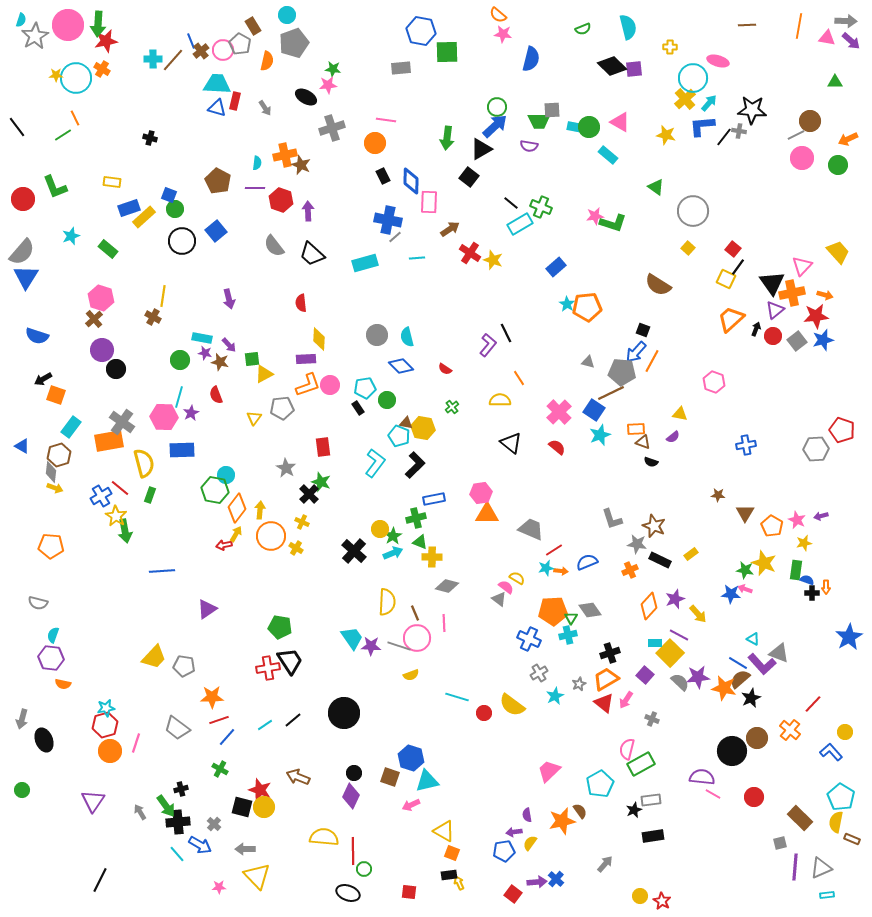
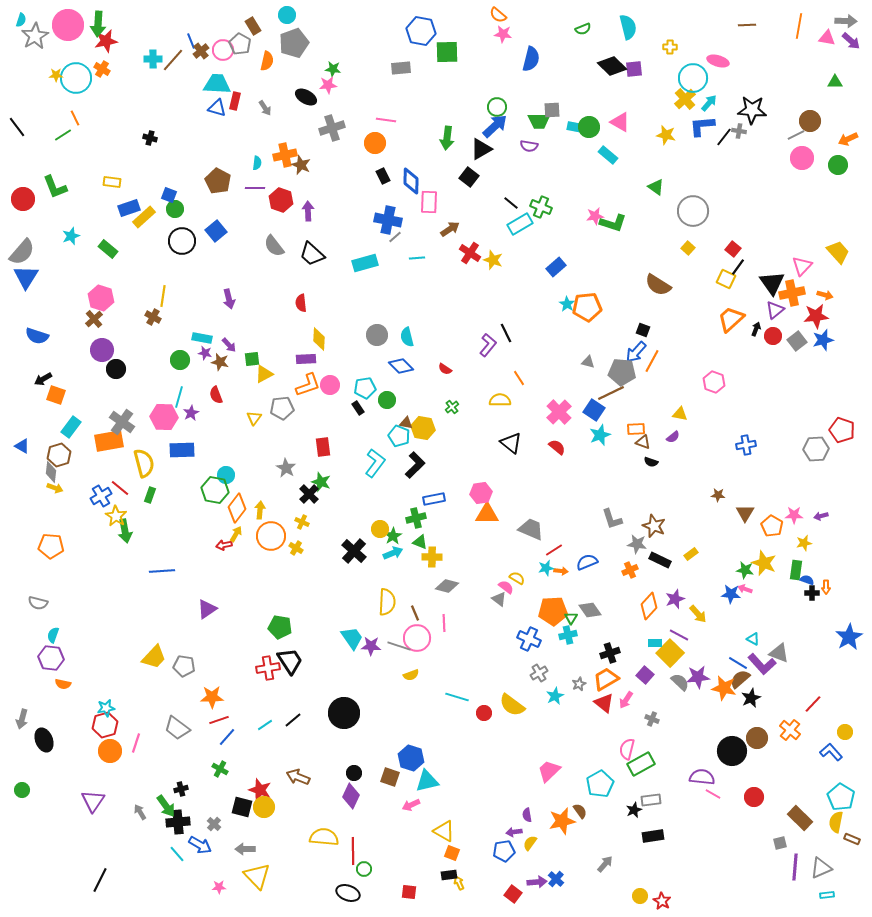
pink star at (797, 520): moved 3 px left, 5 px up; rotated 24 degrees counterclockwise
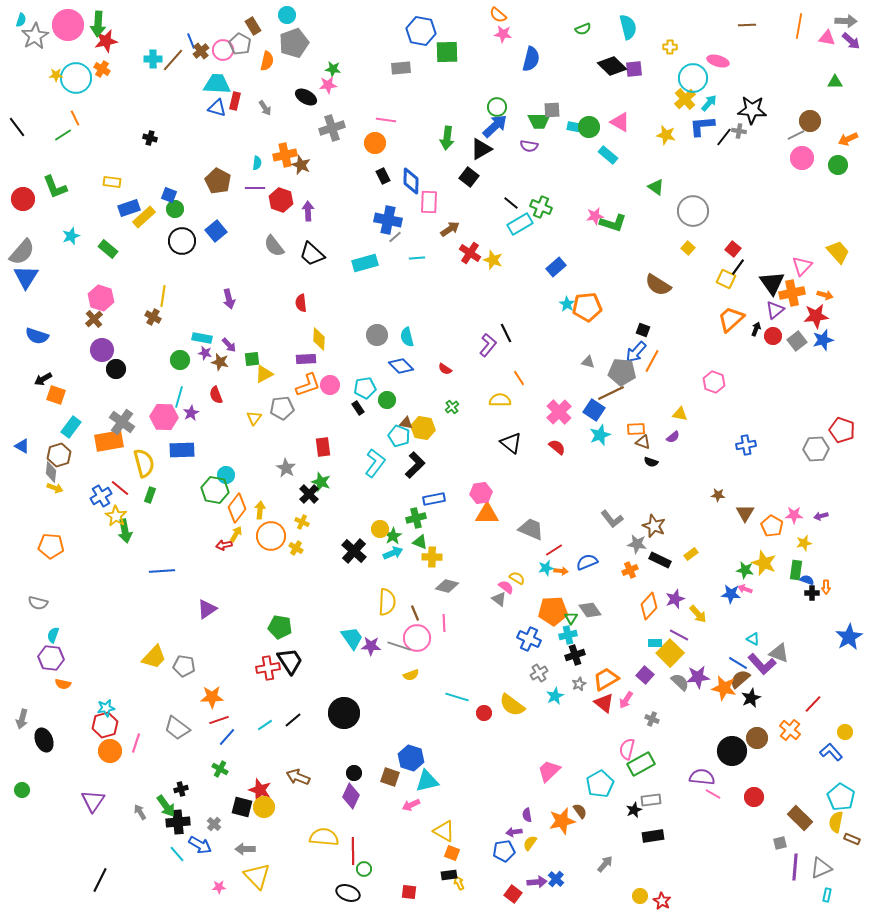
gray L-shape at (612, 519): rotated 20 degrees counterclockwise
black cross at (610, 653): moved 35 px left, 2 px down
cyan rectangle at (827, 895): rotated 72 degrees counterclockwise
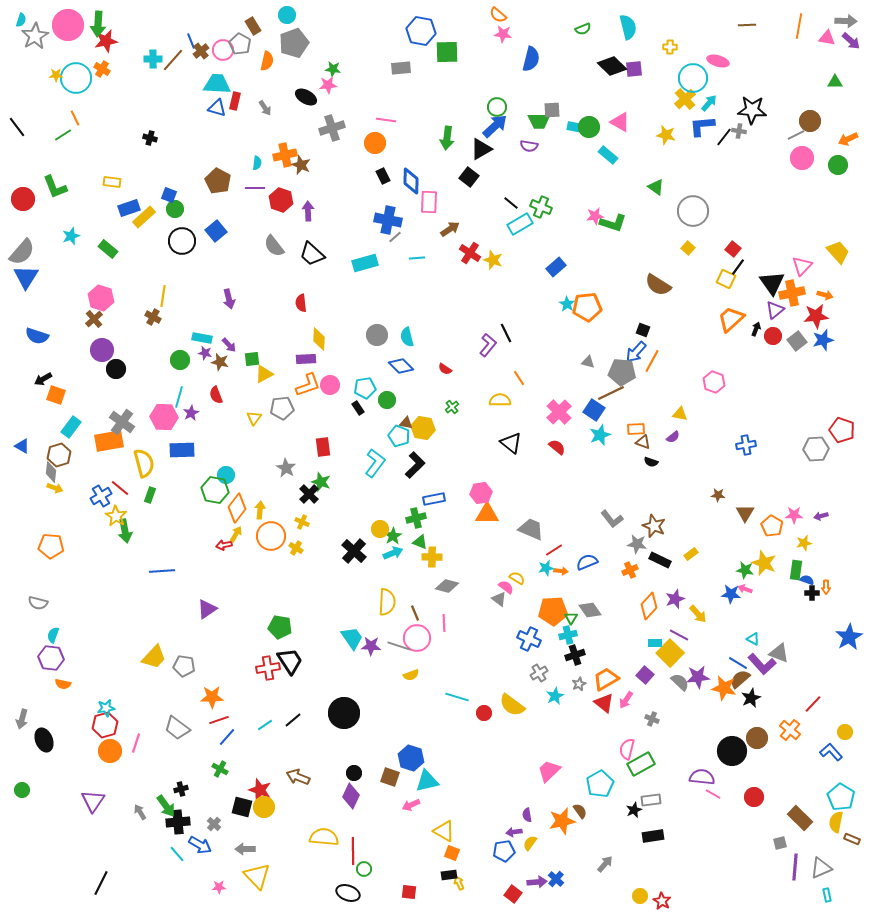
black line at (100, 880): moved 1 px right, 3 px down
cyan rectangle at (827, 895): rotated 24 degrees counterclockwise
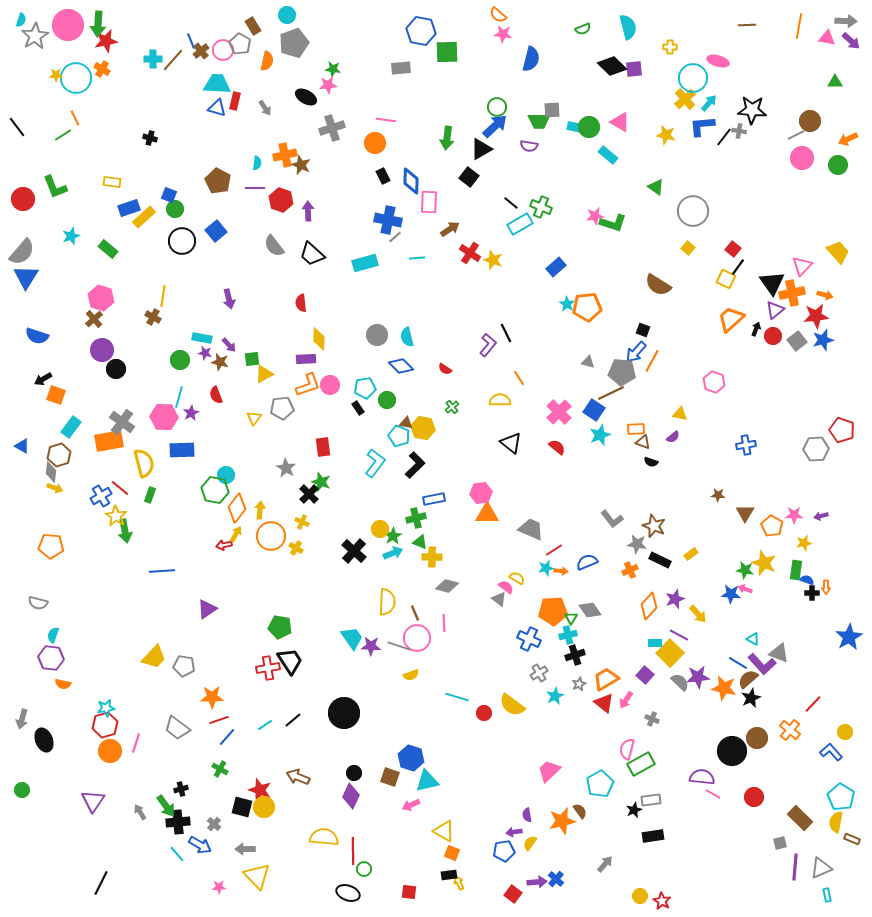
brown semicircle at (740, 679): moved 8 px right
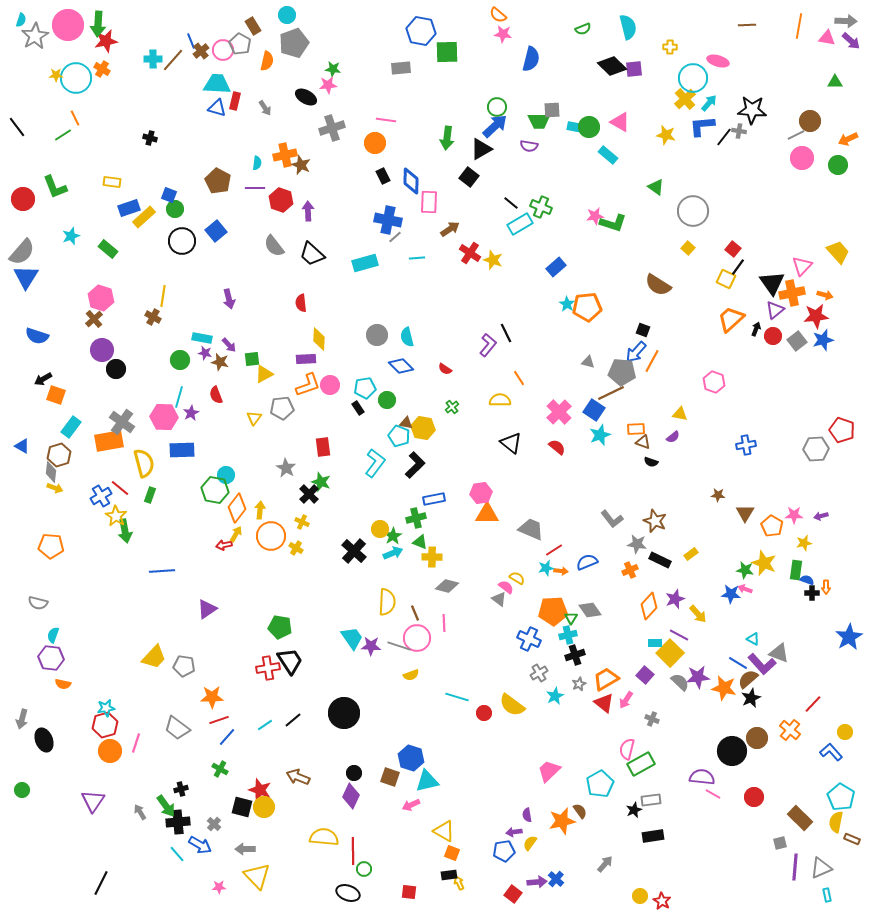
brown star at (654, 526): moved 1 px right, 5 px up
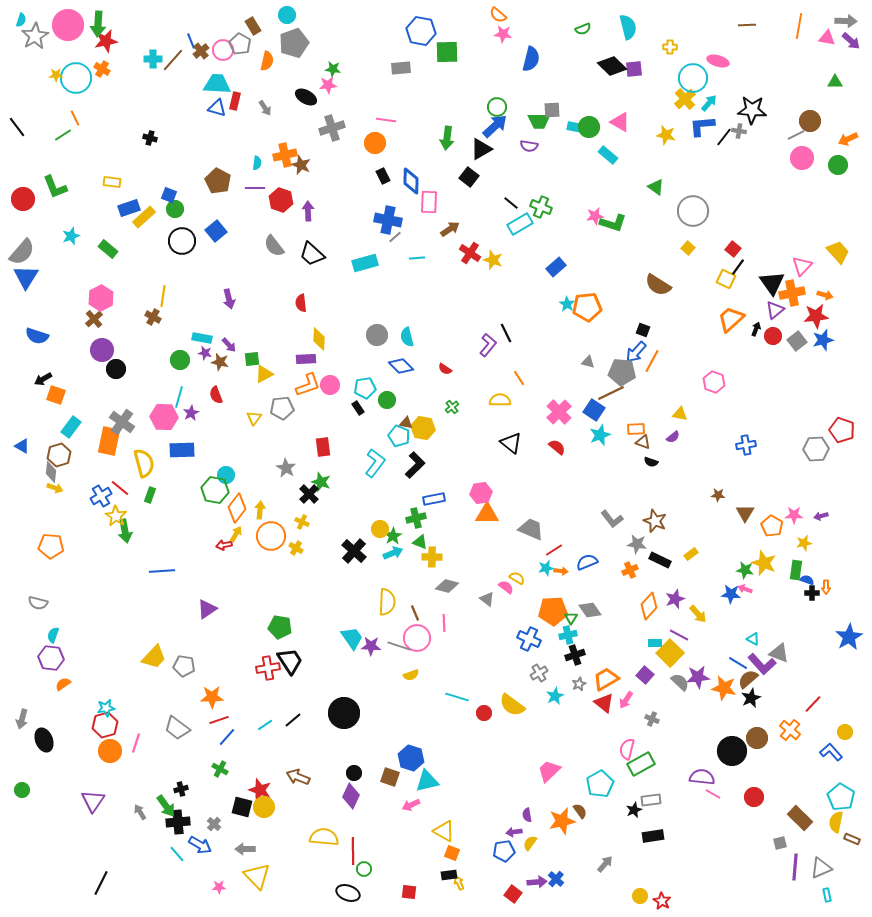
pink hexagon at (101, 298): rotated 15 degrees clockwise
orange rectangle at (109, 441): rotated 68 degrees counterclockwise
gray triangle at (499, 599): moved 12 px left
orange semicircle at (63, 684): rotated 133 degrees clockwise
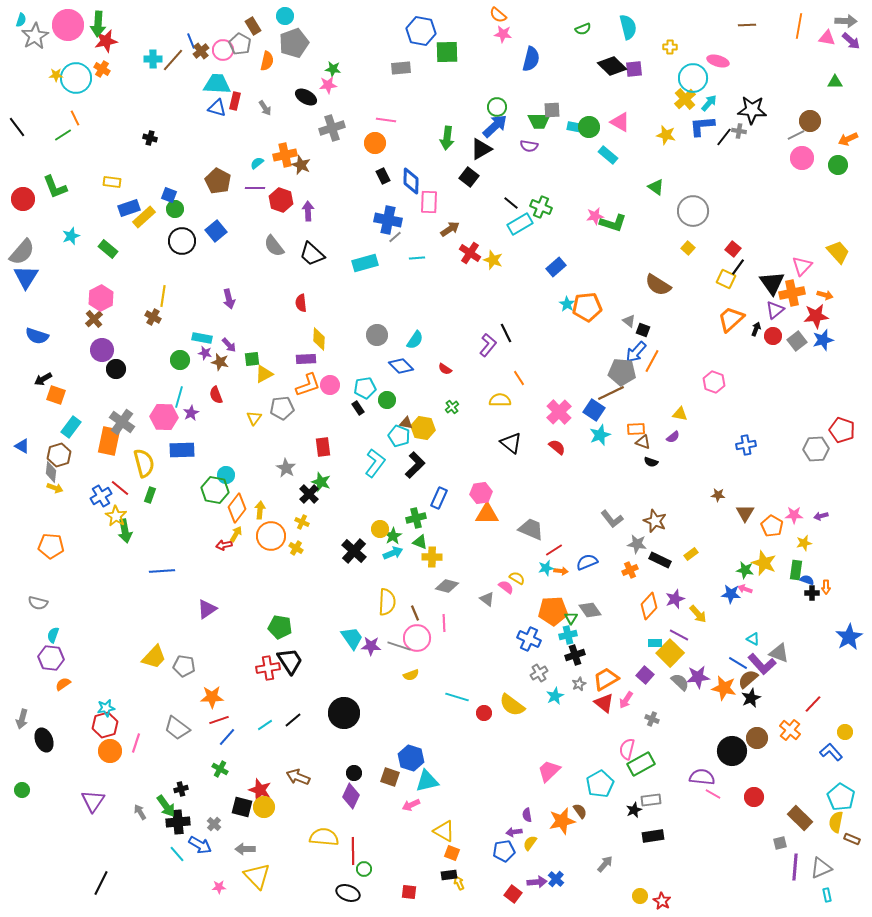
cyan circle at (287, 15): moved 2 px left, 1 px down
cyan semicircle at (257, 163): rotated 136 degrees counterclockwise
cyan semicircle at (407, 337): moved 8 px right, 3 px down; rotated 132 degrees counterclockwise
gray triangle at (588, 362): moved 41 px right, 41 px up; rotated 24 degrees clockwise
blue rectangle at (434, 499): moved 5 px right, 1 px up; rotated 55 degrees counterclockwise
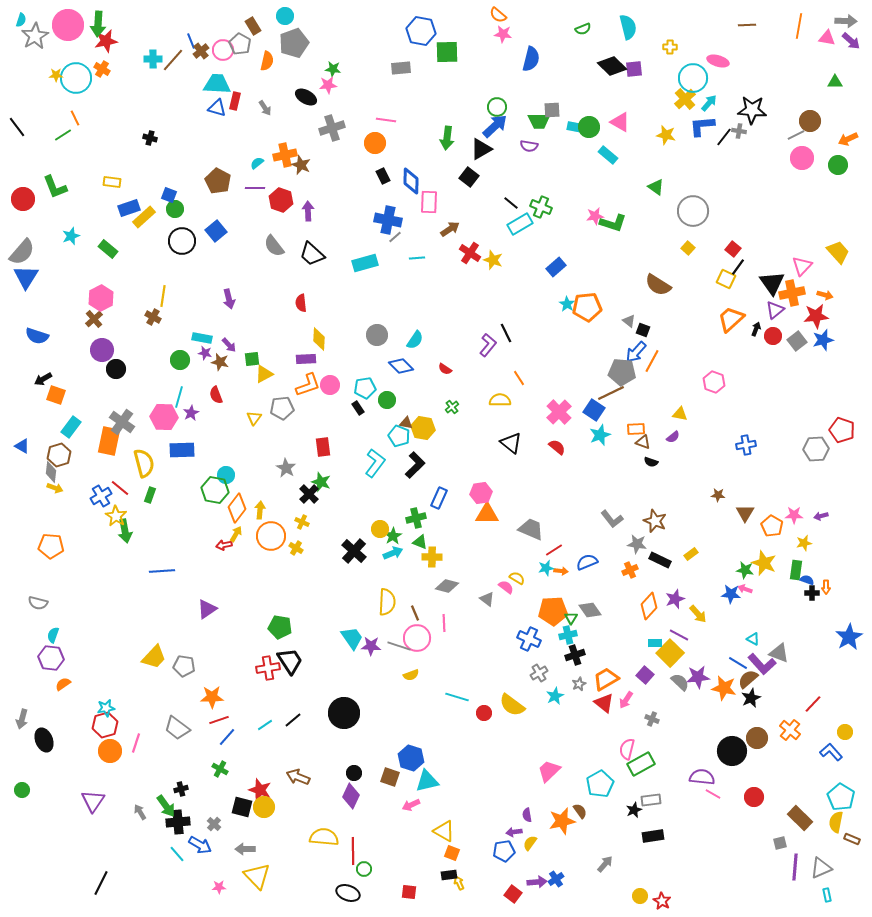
blue cross at (556, 879): rotated 14 degrees clockwise
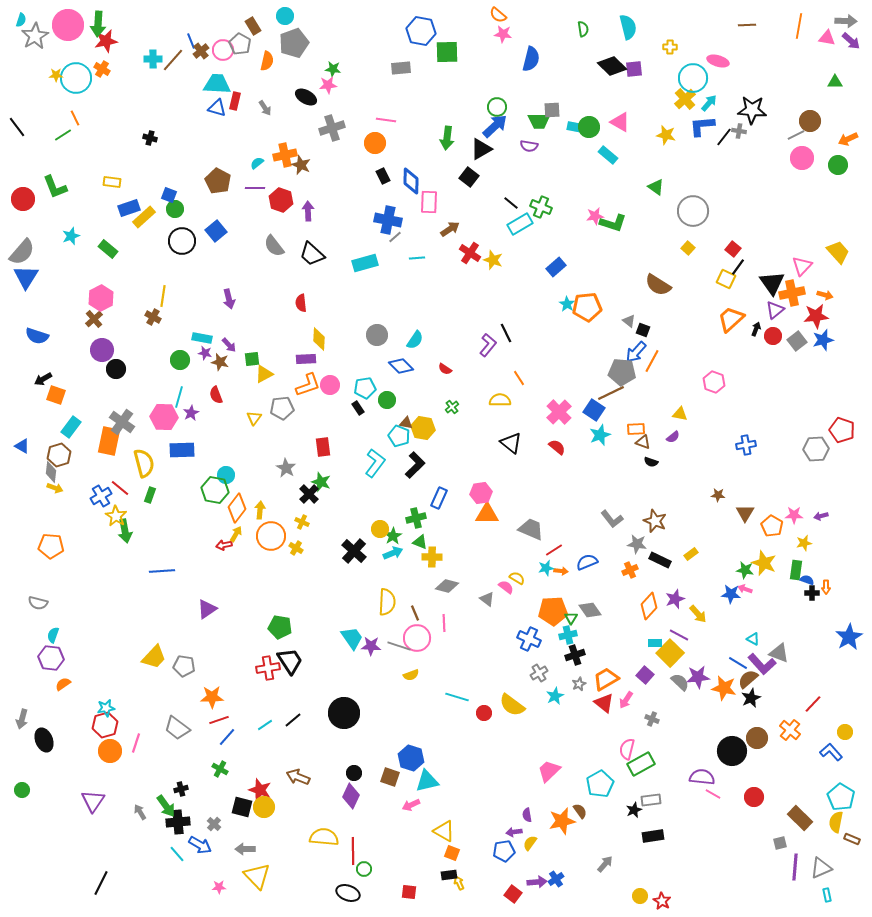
green semicircle at (583, 29): rotated 77 degrees counterclockwise
